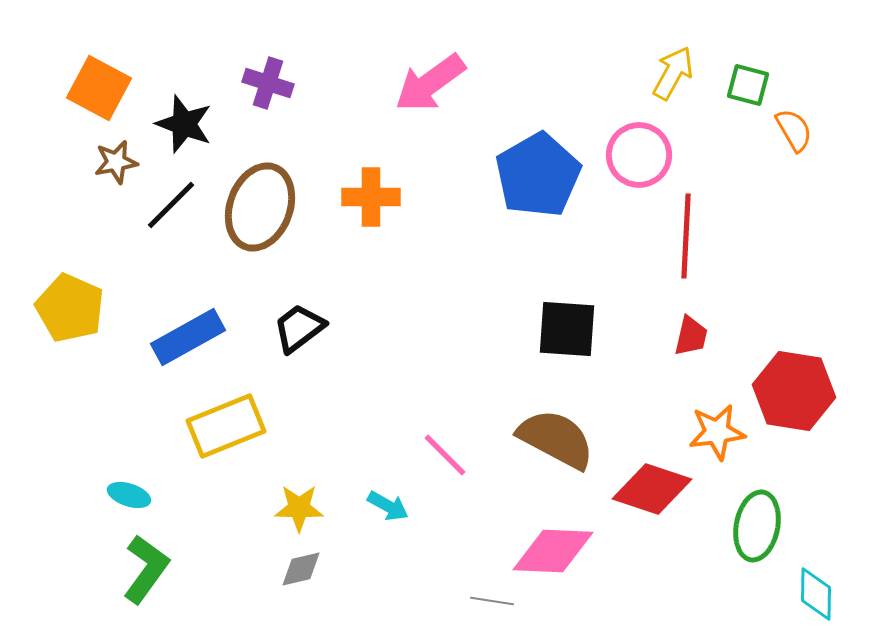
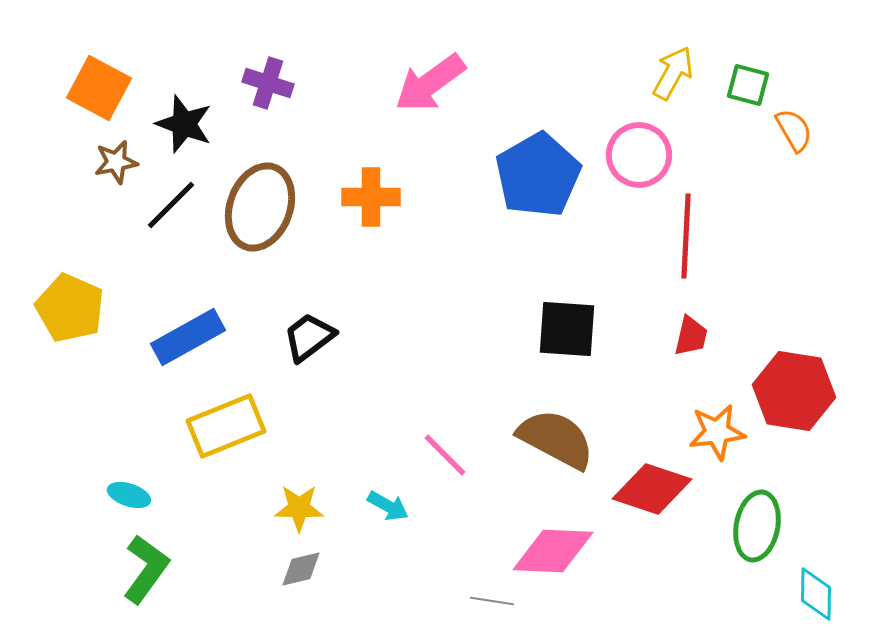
black trapezoid: moved 10 px right, 9 px down
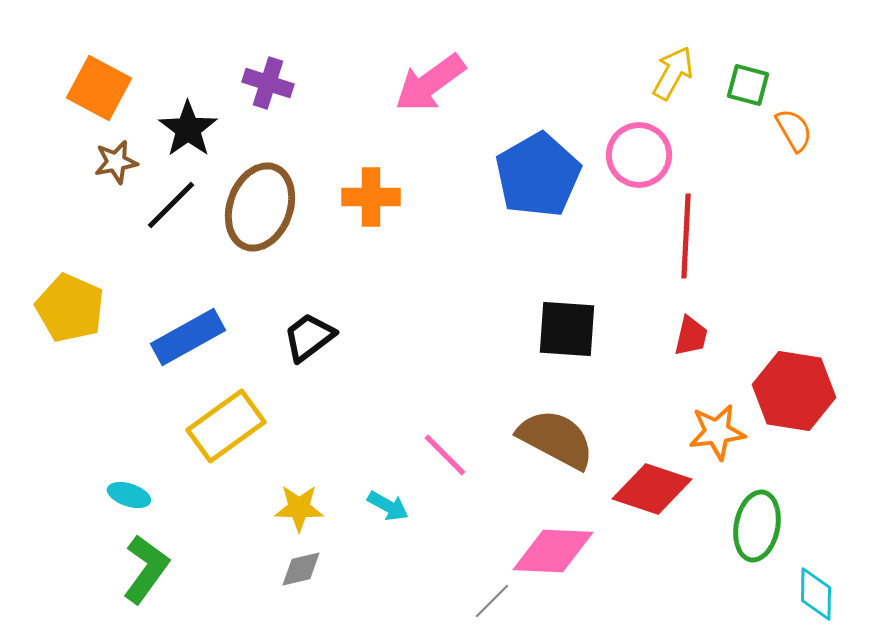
black star: moved 4 px right, 5 px down; rotated 16 degrees clockwise
yellow rectangle: rotated 14 degrees counterclockwise
gray line: rotated 54 degrees counterclockwise
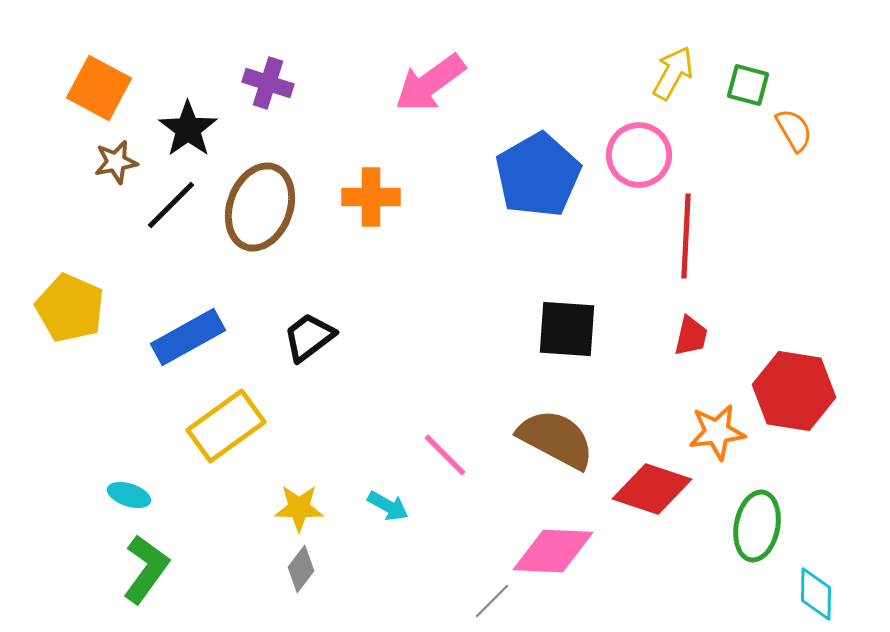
gray diamond: rotated 39 degrees counterclockwise
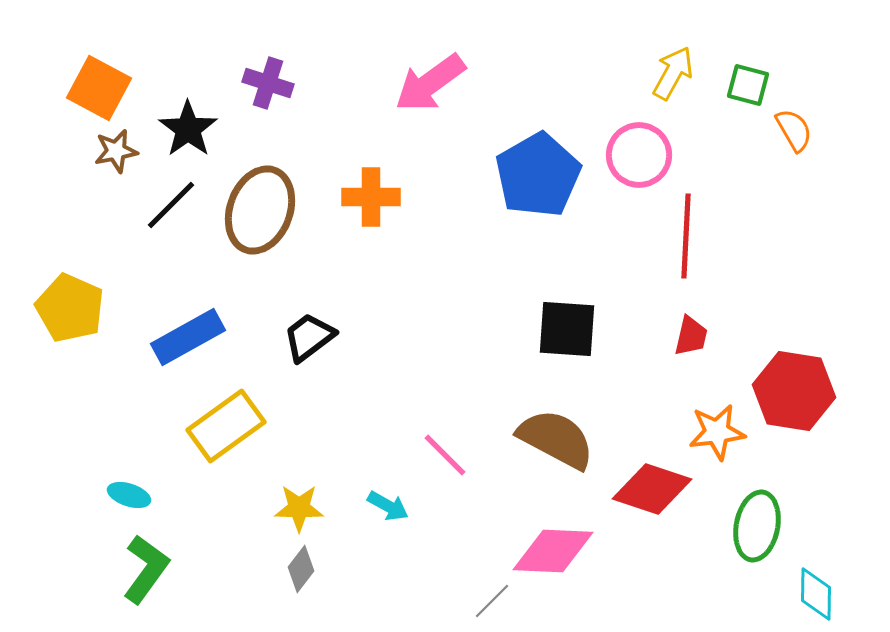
brown star: moved 11 px up
brown ellipse: moved 3 px down
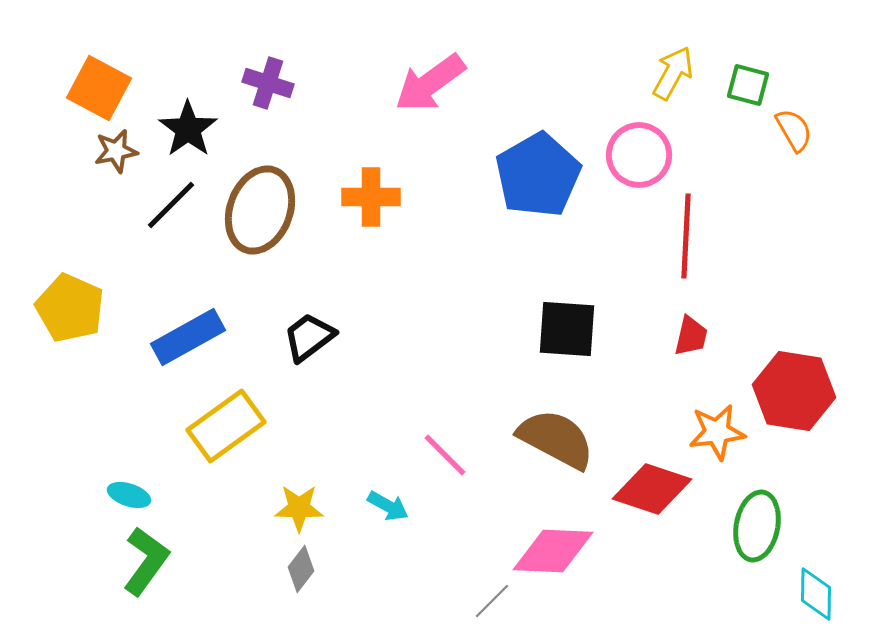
green L-shape: moved 8 px up
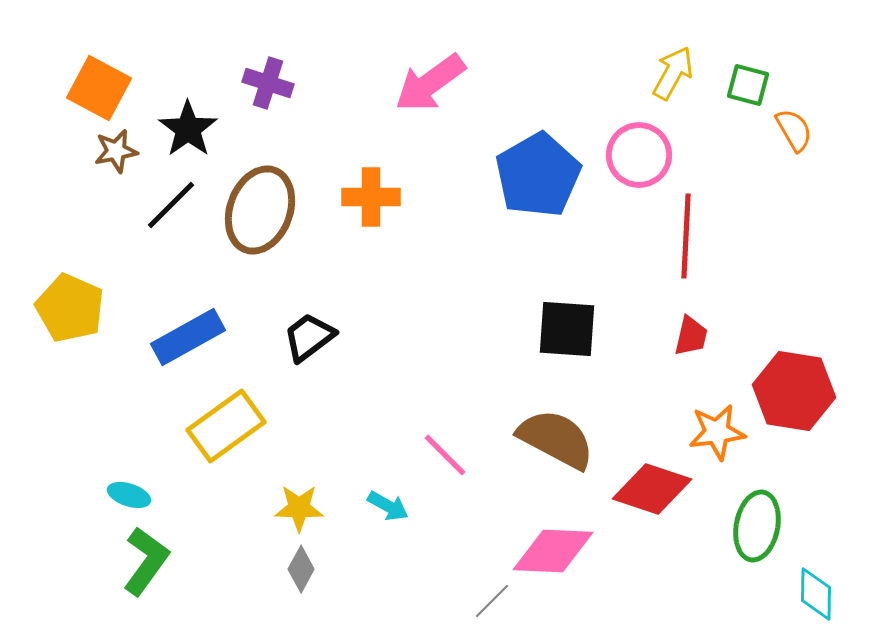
gray diamond: rotated 9 degrees counterclockwise
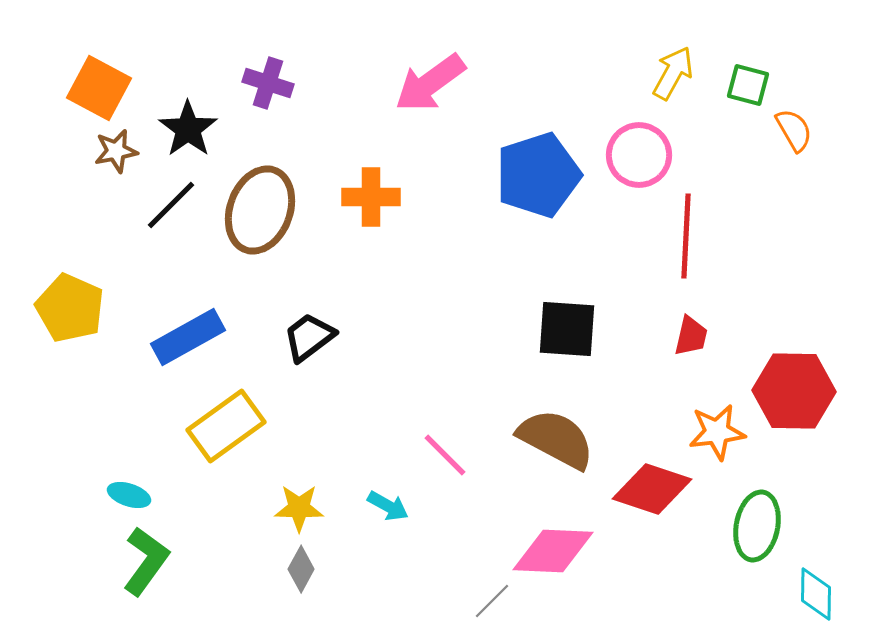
blue pentagon: rotated 12 degrees clockwise
red hexagon: rotated 8 degrees counterclockwise
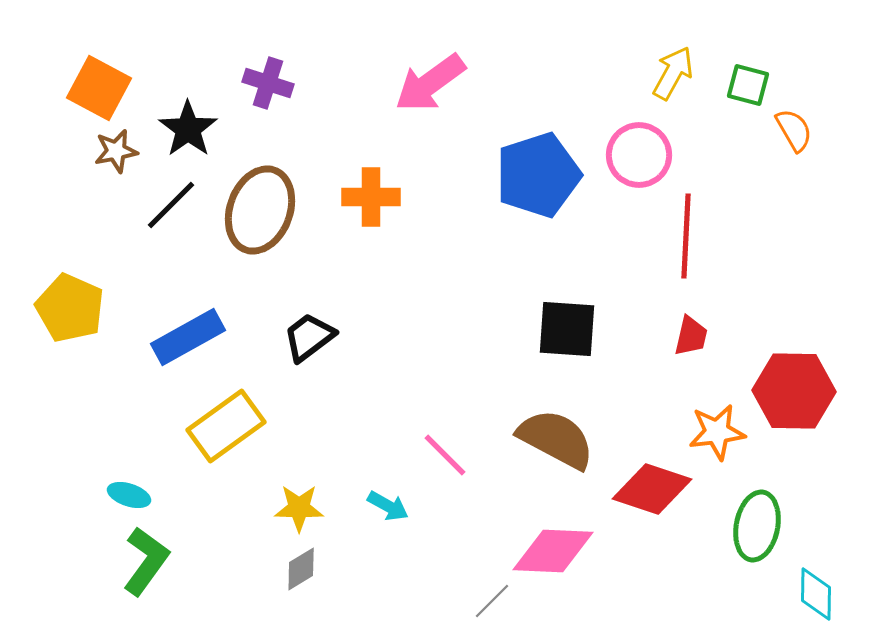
gray diamond: rotated 30 degrees clockwise
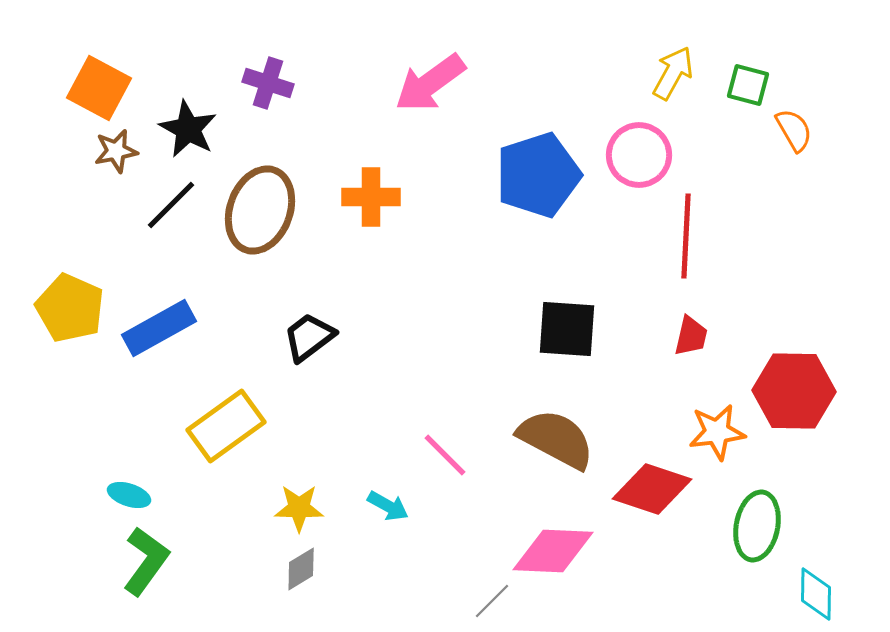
black star: rotated 8 degrees counterclockwise
blue rectangle: moved 29 px left, 9 px up
